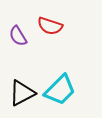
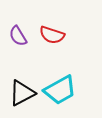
red semicircle: moved 2 px right, 9 px down
cyan trapezoid: rotated 16 degrees clockwise
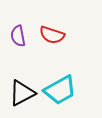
purple semicircle: rotated 20 degrees clockwise
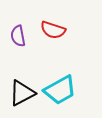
red semicircle: moved 1 px right, 5 px up
